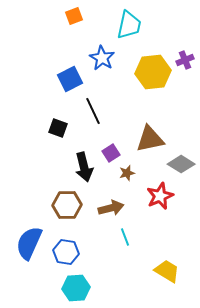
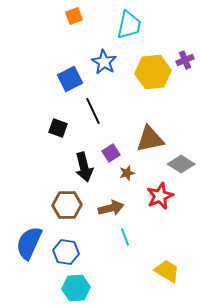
blue star: moved 2 px right, 4 px down
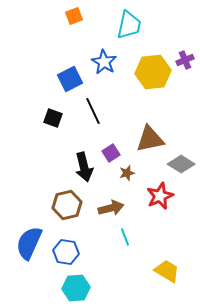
black square: moved 5 px left, 10 px up
brown hexagon: rotated 12 degrees counterclockwise
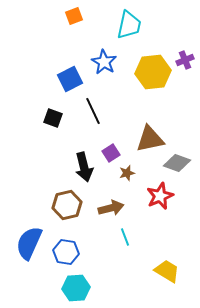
gray diamond: moved 4 px left, 1 px up; rotated 12 degrees counterclockwise
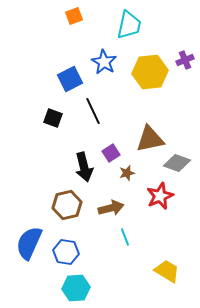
yellow hexagon: moved 3 px left
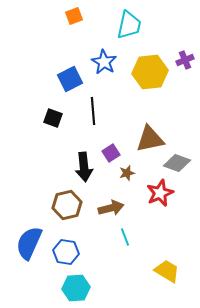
black line: rotated 20 degrees clockwise
black arrow: rotated 8 degrees clockwise
red star: moved 3 px up
